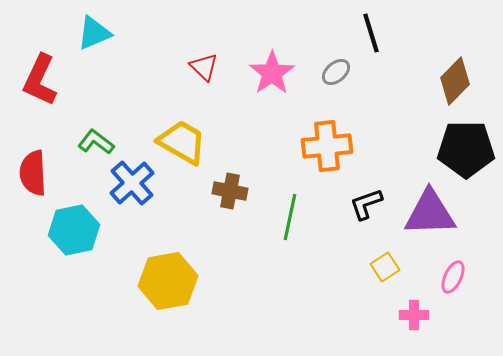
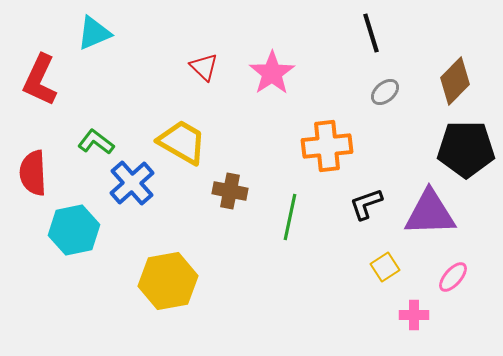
gray ellipse: moved 49 px right, 20 px down
pink ellipse: rotated 16 degrees clockwise
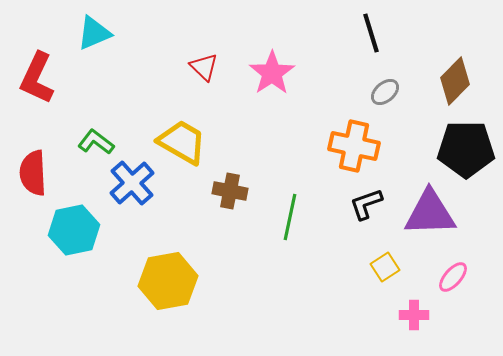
red L-shape: moved 3 px left, 2 px up
orange cross: moved 27 px right; rotated 18 degrees clockwise
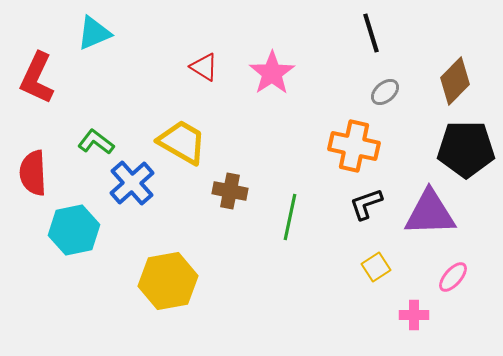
red triangle: rotated 12 degrees counterclockwise
yellow square: moved 9 px left
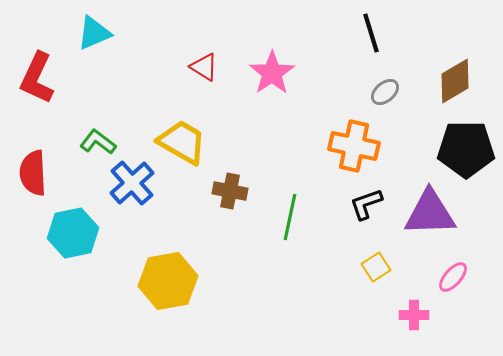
brown diamond: rotated 15 degrees clockwise
green L-shape: moved 2 px right
cyan hexagon: moved 1 px left, 3 px down
